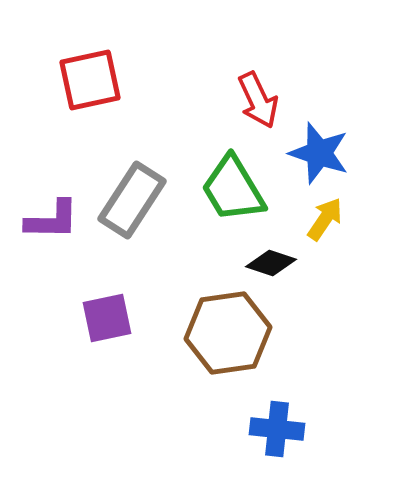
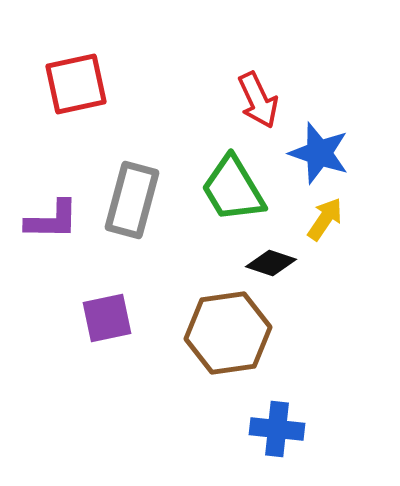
red square: moved 14 px left, 4 px down
gray rectangle: rotated 18 degrees counterclockwise
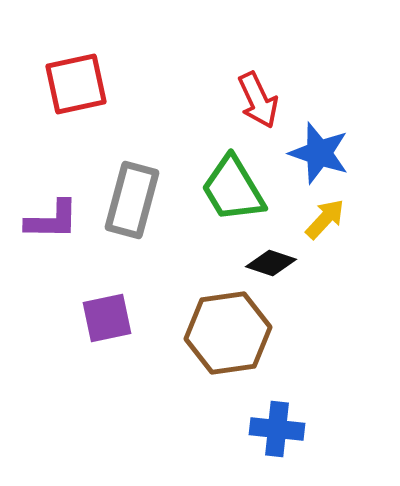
yellow arrow: rotated 9 degrees clockwise
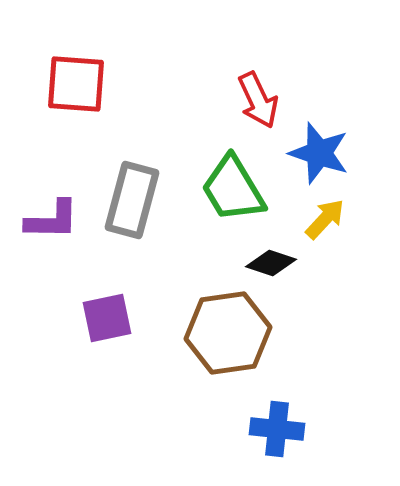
red square: rotated 16 degrees clockwise
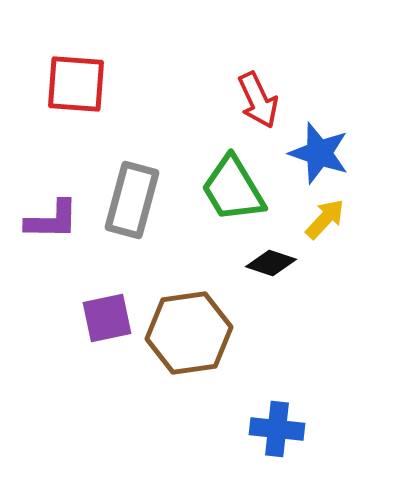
brown hexagon: moved 39 px left
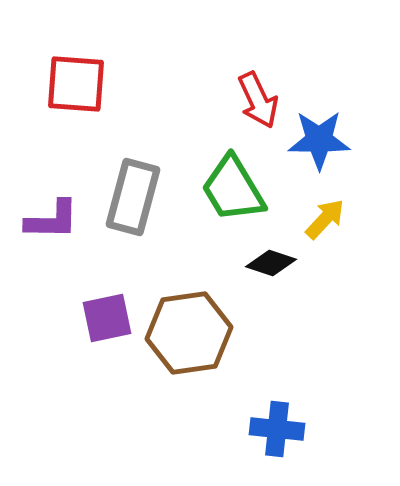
blue star: moved 13 px up; rotated 18 degrees counterclockwise
gray rectangle: moved 1 px right, 3 px up
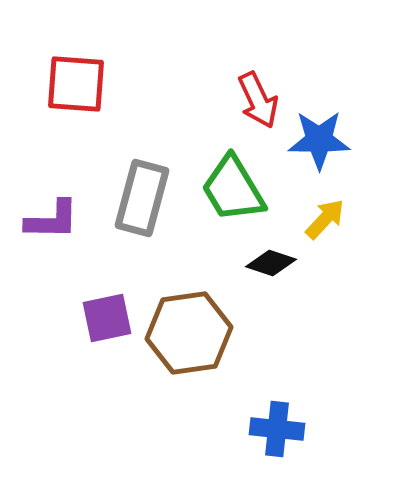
gray rectangle: moved 9 px right, 1 px down
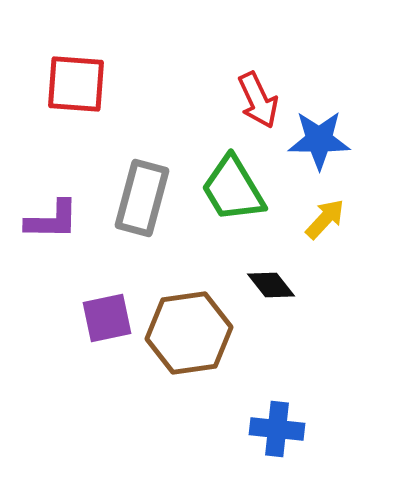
black diamond: moved 22 px down; rotated 33 degrees clockwise
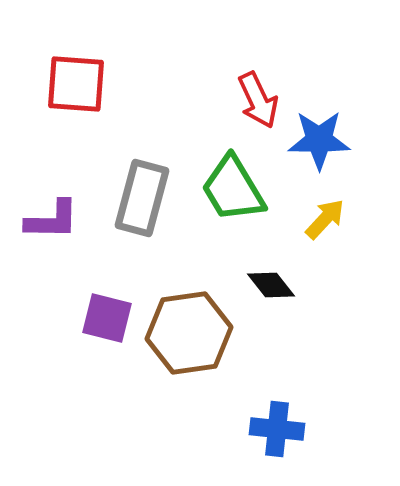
purple square: rotated 26 degrees clockwise
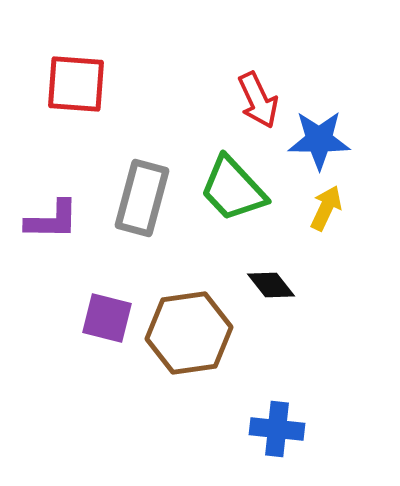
green trapezoid: rotated 12 degrees counterclockwise
yellow arrow: moved 1 px right, 11 px up; rotated 18 degrees counterclockwise
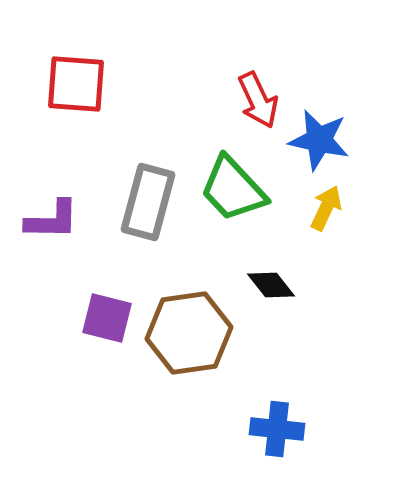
blue star: rotated 12 degrees clockwise
gray rectangle: moved 6 px right, 4 px down
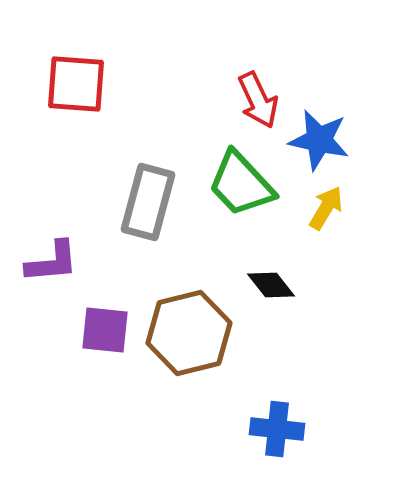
green trapezoid: moved 8 px right, 5 px up
yellow arrow: rotated 6 degrees clockwise
purple L-shape: moved 42 px down; rotated 6 degrees counterclockwise
purple square: moved 2 px left, 12 px down; rotated 8 degrees counterclockwise
brown hexagon: rotated 6 degrees counterclockwise
